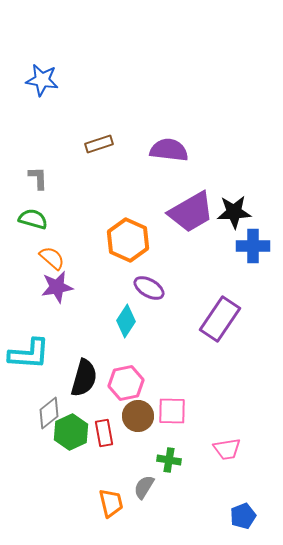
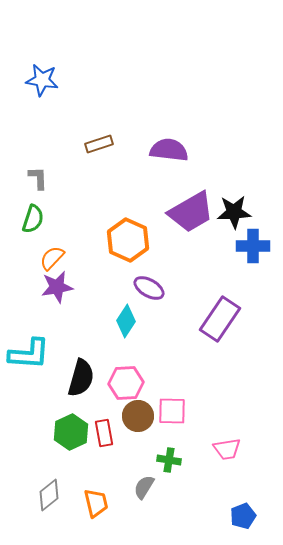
green semicircle: rotated 92 degrees clockwise
orange semicircle: rotated 88 degrees counterclockwise
black semicircle: moved 3 px left
pink hexagon: rotated 8 degrees clockwise
gray diamond: moved 82 px down
orange trapezoid: moved 15 px left
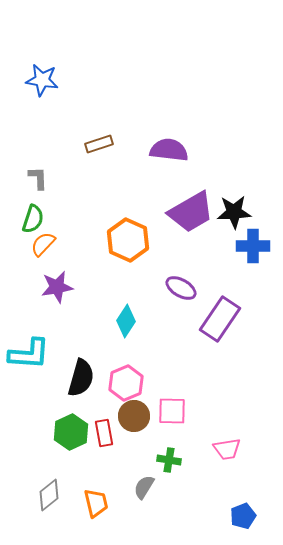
orange semicircle: moved 9 px left, 14 px up
purple ellipse: moved 32 px right
pink hexagon: rotated 20 degrees counterclockwise
brown circle: moved 4 px left
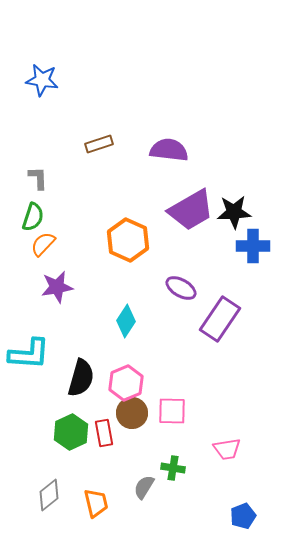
purple trapezoid: moved 2 px up
green semicircle: moved 2 px up
brown circle: moved 2 px left, 3 px up
green cross: moved 4 px right, 8 px down
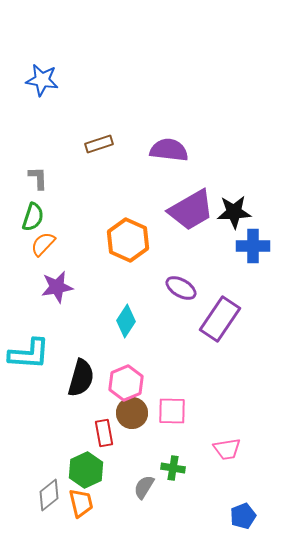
green hexagon: moved 15 px right, 38 px down
orange trapezoid: moved 15 px left
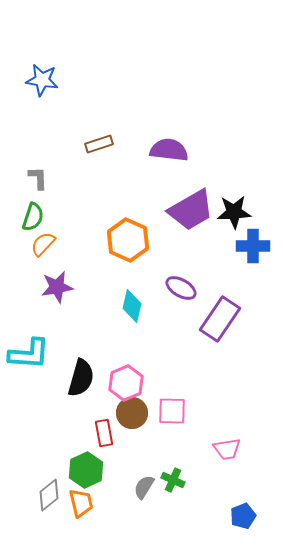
cyan diamond: moved 6 px right, 15 px up; rotated 20 degrees counterclockwise
green cross: moved 12 px down; rotated 15 degrees clockwise
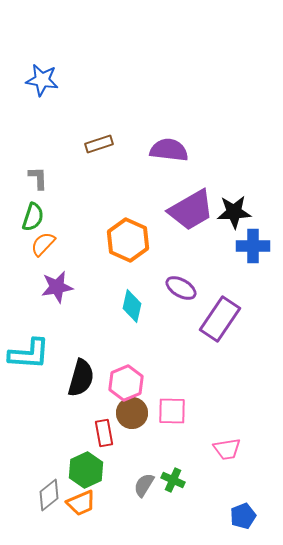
gray semicircle: moved 2 px up
orange trapezoid: rotated 80 degrees clockwise
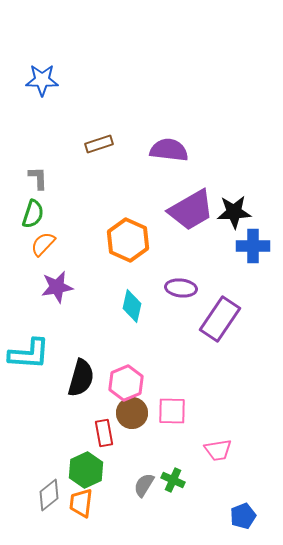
blue star: rotated 8 degrees counterclockwise
green semicircle: moved 3 px up
purple ellipse: rotated 24 degrees counterclockwise
pink trapezoid: moved 9 px left, 1 px down
orange trapezoid: rotated 120 degrees clockwise
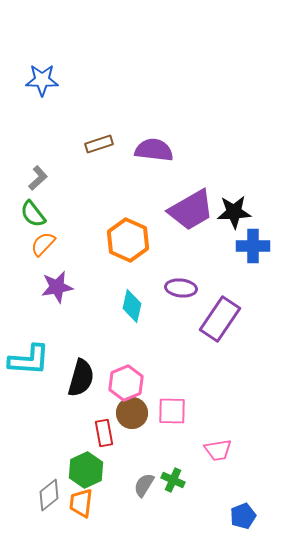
purple semicircle: moved 15 px left
gray L-shape: rotated 50 degrees clockwise
green semicircle: rotated 124 degrees clockwise
cyan L-shape: moved 6 px down
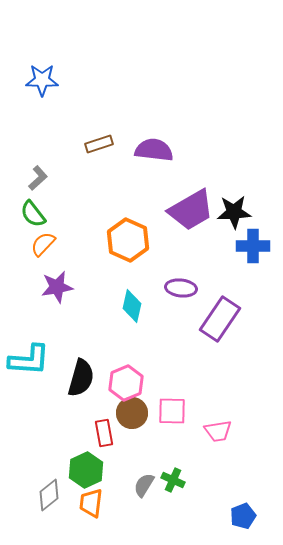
pink trapezoid: moved 19 px up
orange trapezoid: moved 10 px right
